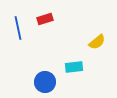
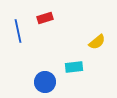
red rectangle: moved 1 px up
blue line: moved 3 px down
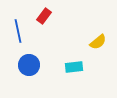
red rectangle: moved 1 px left, 2 px up; rotated 35 degrees counterclockwise
yellow semicircle: moved 1 px right
blue circle: moved 16 px left, 17 px up
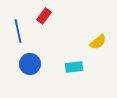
blue circle: moved 1 px right, 1 px up
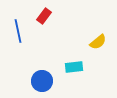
blue circle: moved 12 px right, 17 px down
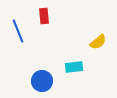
red rectangle: rotated 42 degrees counterclockwise
blue line: rotated 10 degrees counterclockwise
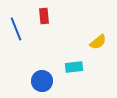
blue line: moved 2 px left, 2 px up
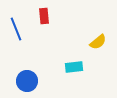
blue circle: moved 15 px left
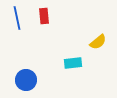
blue line: moved 1 px right, 11 px up; rotated 10 degrees clockwise
cyan rectangle: moved 1 px left, 4 px up
blue circle: moved 1 px left, 1 px up
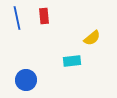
yellow semicircle: moved 6 px left, 4 px up
cyan rectangle: moved 1 px left, 2 px up
